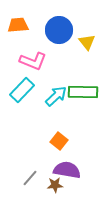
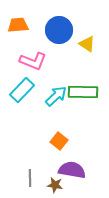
yellow triangle: moved 2 px down; rotated 18 degrees counterclockwise
purple semicircle: moved 5 px right
gray line: rotated 42 degrees counterclockwise
brown star: rotated 14 degrees clockwise
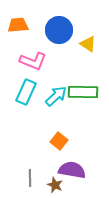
yellow triangle: moved 1 px right
cyan rectangle: moved 4 px right, 2 px down; rotated 20 degrees counterclockwise
brown star: rotated 14 degrees clockwise
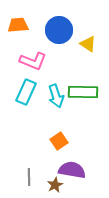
cyan arrow: rotated 115 degrees clockwise
orange square: rotated 18 degrees clockwise
gray line: moved 1 px left, 1 px up
brown star: rotated 21 degrees clockwise
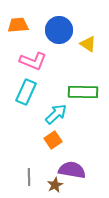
cyan arrow: moved 18 px down; rotated 115 degrees counterclockwise
orange square: moved 6 px left, 1 px up
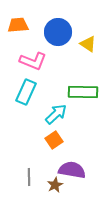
blue circle: moved 1 px left, 2 px down
orange square: moved 1 px right
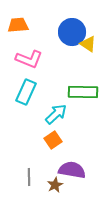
blue circle: moved 14 px right
pink L-shape: moved 4 px left, 2 px up
orange square: moved 1 px left
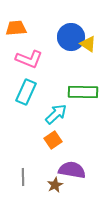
orange trapezoid: moved 2 px left, 3 px down
blue circle: moved 1 px left, 5 px down
gray line: moved 6 px left
